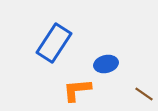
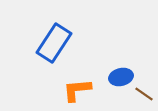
blue ellipse: moved 15 px right, 13 px down
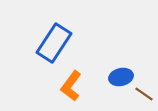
orange L-shape: moved 6 px left, 4 px up; rotated 48 degrees counterclockwise
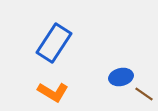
orange L-shape: moved 18 px left, 6 px down; rotated 96 degrees counterclockwise
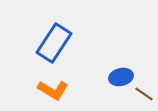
orange L-shape: moved 2 px up
